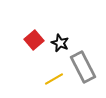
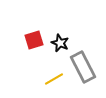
red square: rotated 24 degrees clockwise
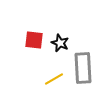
red square: rotated 24 degrees clockwise
gray rectangle: moved 1 px down; rotated 24 degrees clockwise
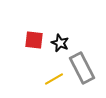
gray rectangle: moved 1 px left; rotated 24 degrees counterclockwise
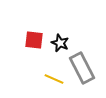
yellow line: rotated 54 degrees clockwise
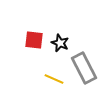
gray rectangle: moved 2 px right
